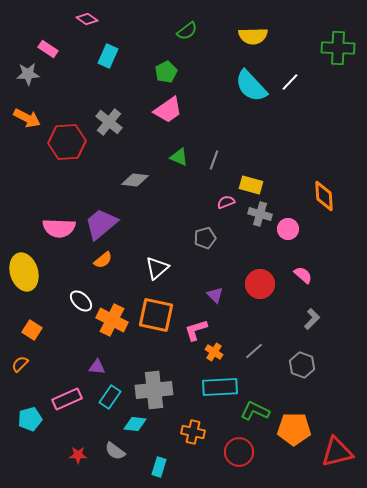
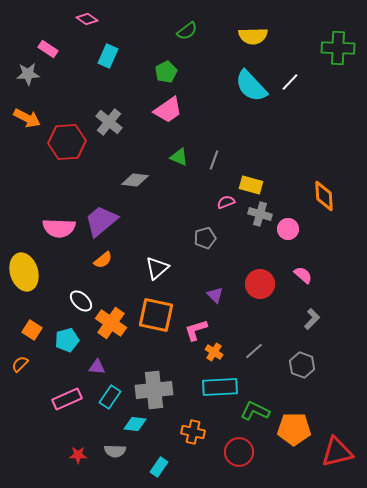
purple trapezoid at (101, 224): moved 3 px up
orange cross at (112, 320): moved 1 px left, 3 px down; rotated 8 degrees clockwise
cyan pentagon at (30, 419): moved 37 px right, 79 px up
gray semicircle at (115, 451): rotated 35 degrees counterclockwise
cyan rectangle at (159, 467): rotated 18 degrees clockwise
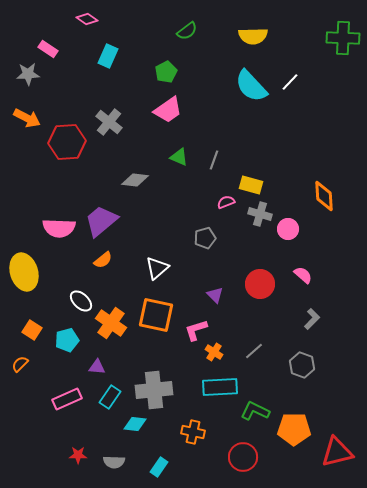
green cross at (338, 48): moved 5 px right, 10 px up
gray semicircle at (115, 451): moved 1 px left, 11 px down
red circle at (239, 452): moved 4 px right, 5 px down
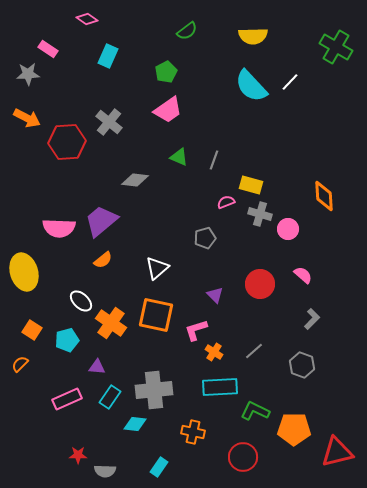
green cross at (343, 38): moved 7 px left, 9 px down; rotated 28 degrees clockwise
gray semicircle at (114, 462): moved 9 px left, 9 px down
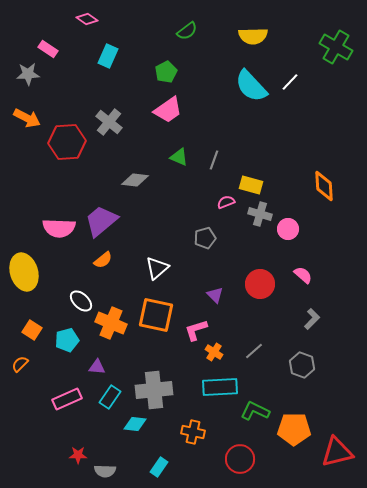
orange diamond at (324, 196): moved 10 px up
orange cross at (111, 323): rotated 12 degrees counterclockwise
red circle at (243, 457): moved 3 px left, 2 px down
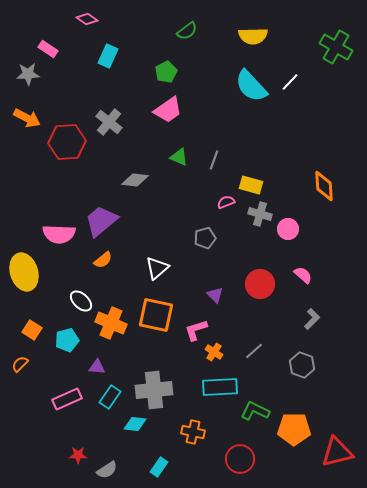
pink semicircle at (59, 228): moved 6 px down
gray semicircle at (105, 471): moved 2 px right, 1 px up; rotated 35 degrees counterclockwise
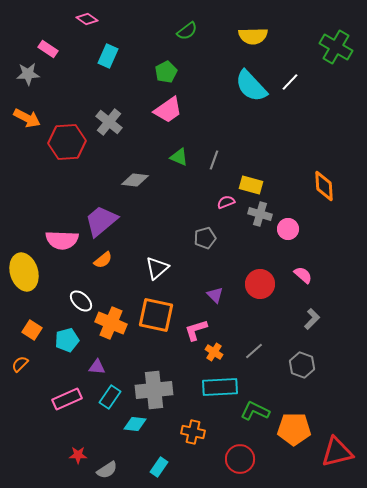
pink semicircle at (59, 234): moved 3 px right, 6 px down
